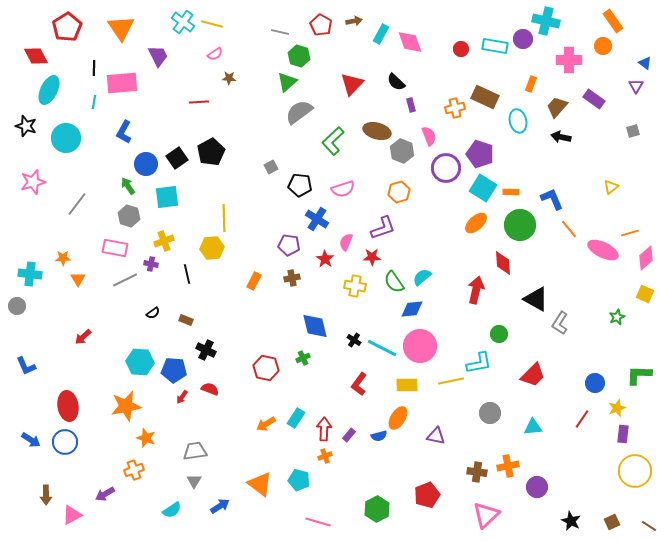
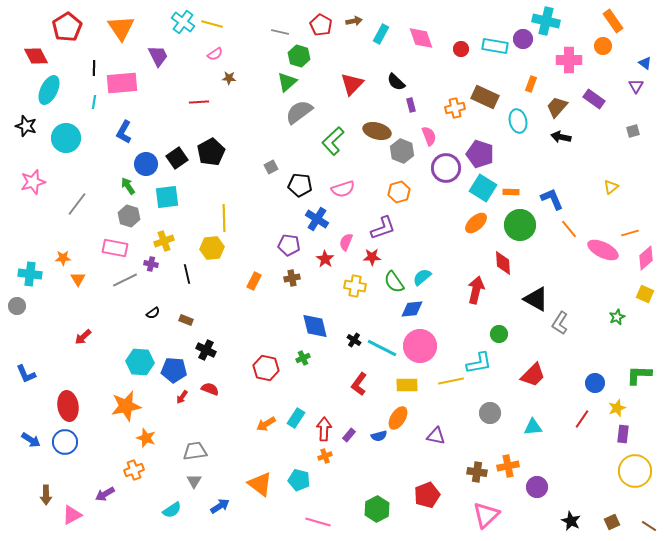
pink diamond at (410, 42): moved 11 px right, 4 px up
blue L-shape at (26, 366): moved 8 px down
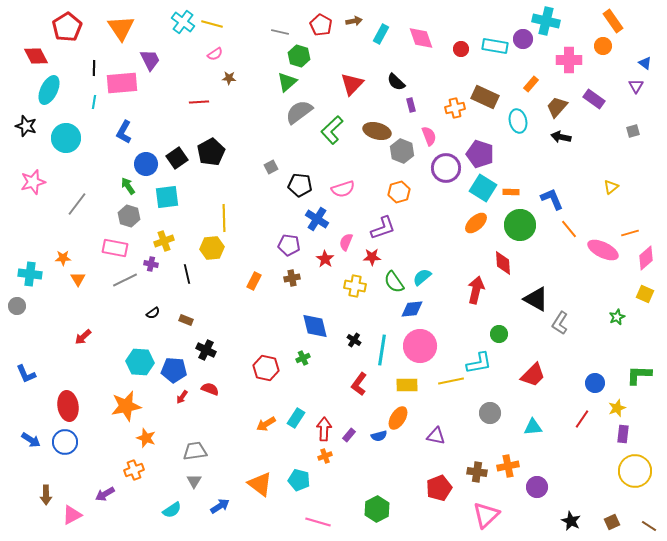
purple trapezoid at (158, 56): moved 8 px left, 4 px down
orange rectangle at (531, 84): rotated 21 degrees clockwise
green L-shape at (333, 141): moved 1 px left, 11 px up
cyan line at (382, 348): moved 2 px down; rotated 72 degrees clockwise
red pentagon at (427, 495): moved 12 px right, 7 px up
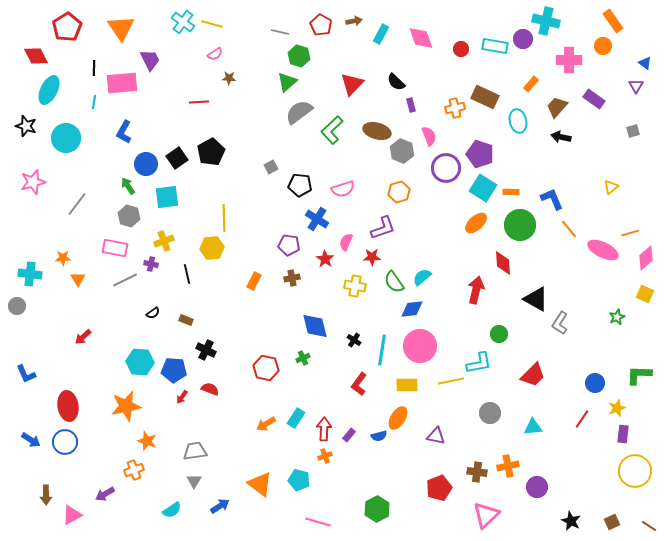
orange star at (146, 438): moved 1 px right, 3 px down
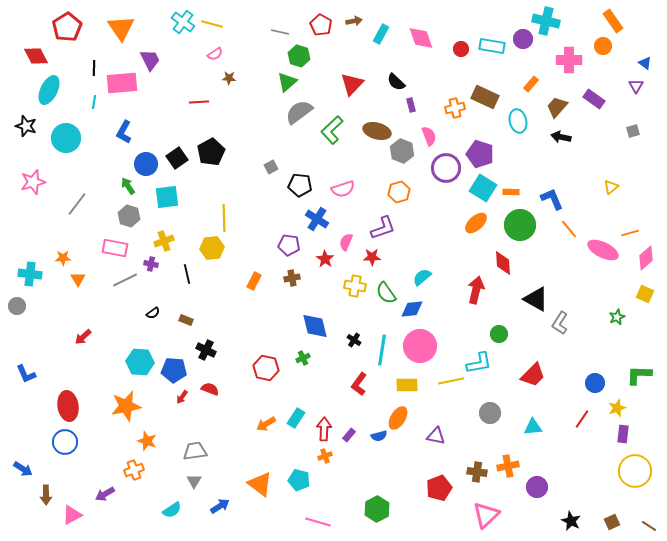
cyan rectangle at (495, 46): moved 3 px left
green semicircle at (394, 282): moved 8 px left, 11 px down
blue arrow at (31, 440): moved 8 px left, 29 px down
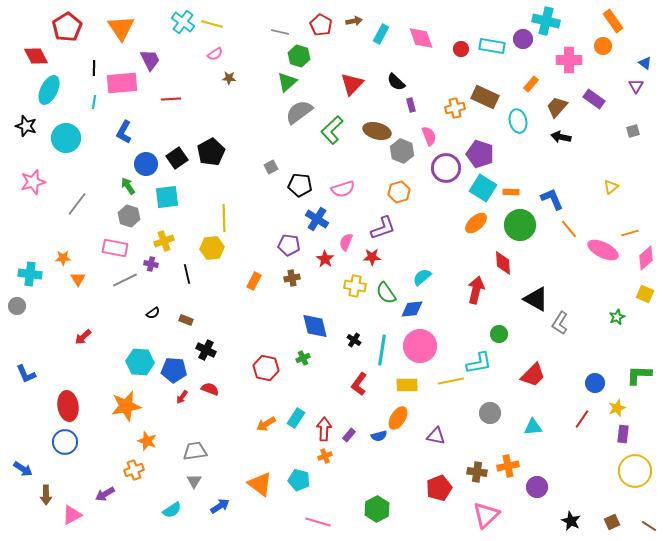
red line at (199, 102): moved 28 px left, 3 px up
